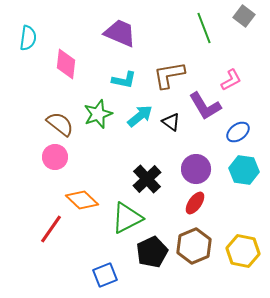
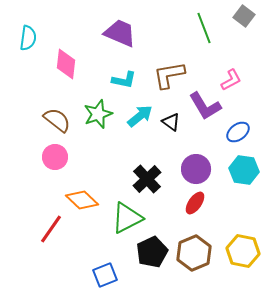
brown semicircle: moved 3 px left, 4 px up
brown hexagon: moved 7 px down
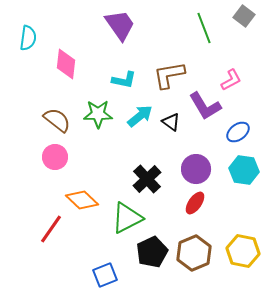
purple trapezoid: moved 8 px up; rotated 32 degrees clockwise
green star: rotated 20 degrees clockwise
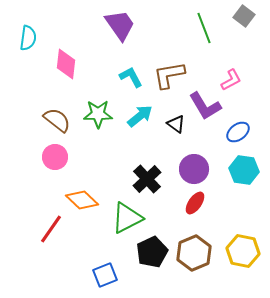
cyan L-shape: moved 7 px right, 3 px up; rotated 130 degrees counterclockwise
black triangle: moved 5 px right, 2 px down
purple circle: moved 2 px left
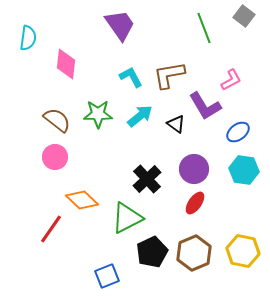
blue square: moved 2 px right, 1 px down
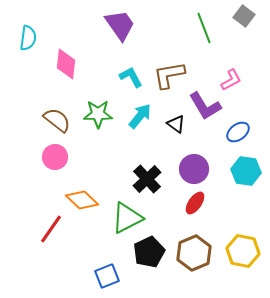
cyan arrow: rotated 12 degrees counterclockwise
cyan hexagon: moved 2 px right, 1 px down
black pentagon: moved 3 px left
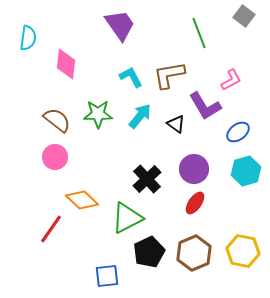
green line: moved 5 px left, 5 px down
cyan hexagon: rotated 24 degrees counterclockwise
blue square: rotated 15 degrees clockwise
